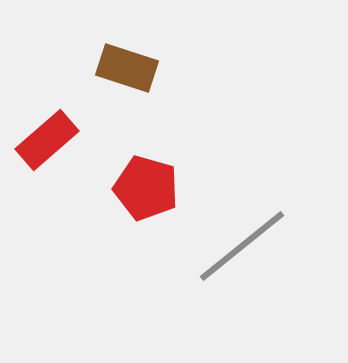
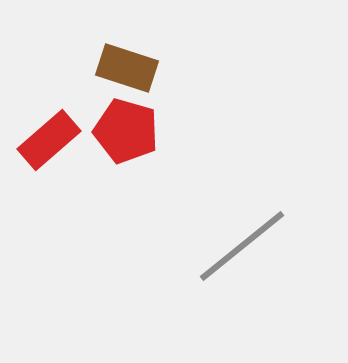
red rectangle: moved 2 px right
red pentagon: moved 20 px left, 57 px up
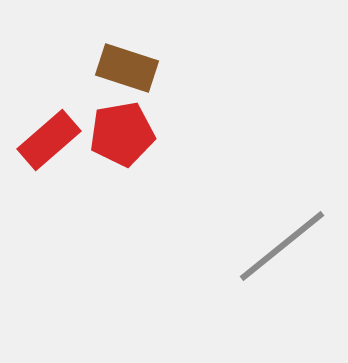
red pentagon: moved 4 px left, 3 px down; rotated 26 degrees counterclockwise
gray line: moved 40 px right
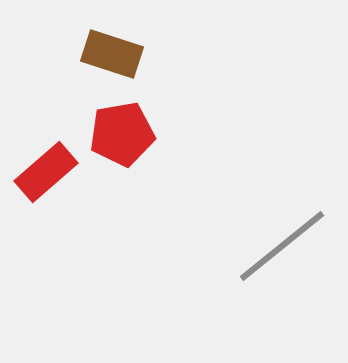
brown rectangle: moved 15 px left, 14 px up
red rectangle: moved 3 px left, 32 px down
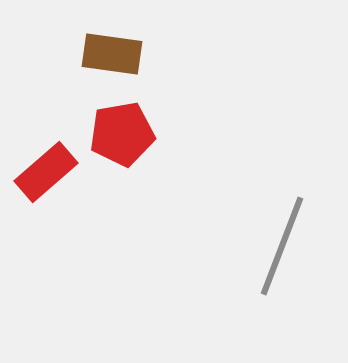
brown rectangle: rotated 10 degrees counterclockwise
gray line: rotated 30 degrees counterclockwise
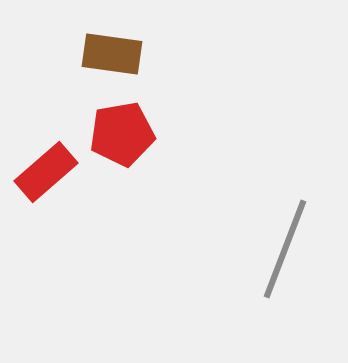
gray line: moved 3 px right, 3 px down
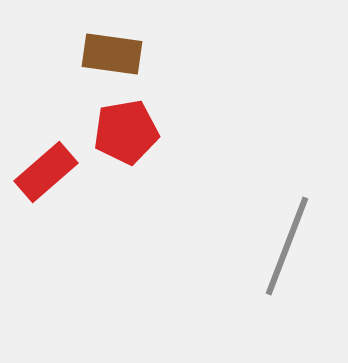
red pentagon: moved 4 px right, 2 px up
gray line: moved 2 px right, 3 px up
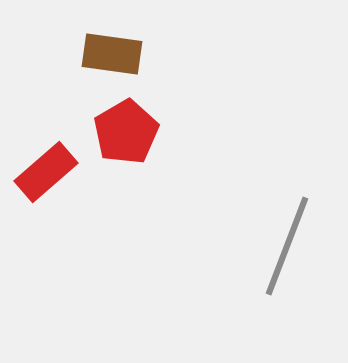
red pentagon: rotated 20 degrees counterclockwise
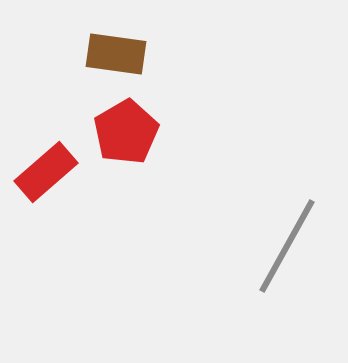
brown rectangle: moved 4 px right
gray line: rotated 8 degrees clockwise
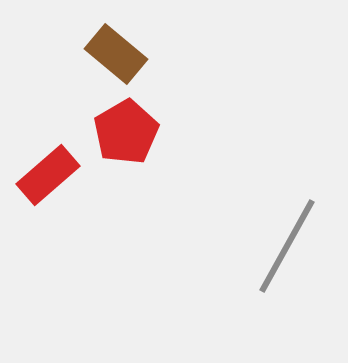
brown rectangle: rotated 32 degrees clockwise
red rectangle: moved 2 px right, 3 px down
